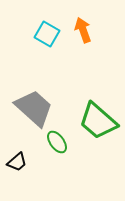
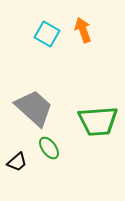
green trapezoid: rotated 45 degrees counterclockwise
green ellipse: moved 8 px left, 6 px down
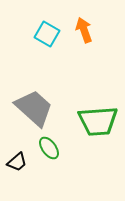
orange arrow: moved 1 px right
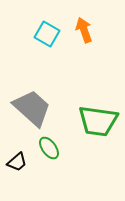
gray trapezoid: moved 2 px left
green trapezoid: rotated 12 degrees clockwise
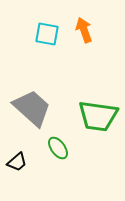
cyan square: rotated 20 degrees counterclockwise
green trapezoid: moved 5 px up
green ellipse: moved 9 px right
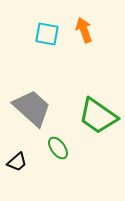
green trapezoid: rotated 27 degrees clockwise
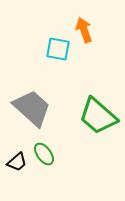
cyan square: moved 11 px right, 15 px down
green trapezoid: rotated 6 degrees clockwise
green ellipse: moved 14 px left, 6 px down
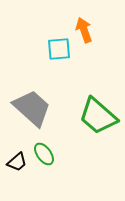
cyan square: moved 1 px right; rotated 15 degrees counterclockwise
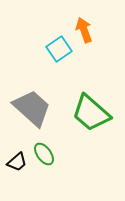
cyan square: rotated 30 degrees counterclockwise
green trapezoid: moved 7 px left, 3 px up
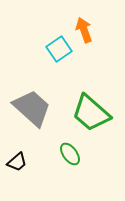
green ellipse: moved 26 px right
